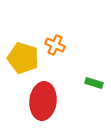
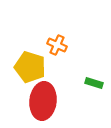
orange cross: moved 2 px right
yellow pentagon: moved 7 px right, 9 px down
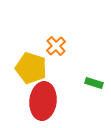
orange cross: moved 1 px left, 1 px down; rotated 24 degrees clockwise
yellow pentagon: moved 1 px right, 1 px down
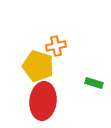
orange cross: rotated 30 degrees clockwise
yellow pentagon: moved 7 px right, 2 px up
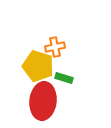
orange cross: moved 1 px left, 1 px down
green rectangle: moved 30 px left, 5 px up
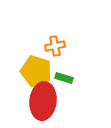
orange cross: moved 1 px up
yellow pentagon: moved 2 px left, 5 px down
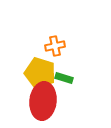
yellow pentagon: moved 4 px right, 2 px down
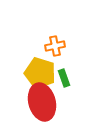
green rectangle: rotated 54 degrees clockwise
red ellipse: moved 1 px left, 1 px down; rotated 21 degrees counterclockwise
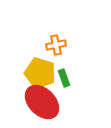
orange cross: moved 1 px right, 1 px up
red ellipse: rotated 30 degrees counterclockwise
